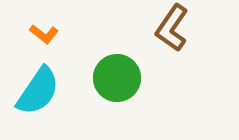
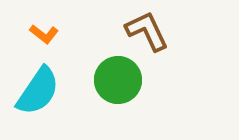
brown L-shape: moved 25 px left, 3 px down; rotated 120 degrees clockwise
green circle: moved 1 px right, 2 px down
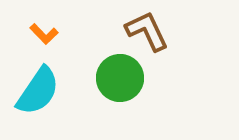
orange L-shape: rotated 8 degrees clockwise
green circle: moved 2 px right, 2 px up
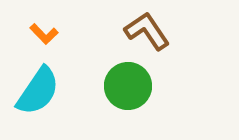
brown L-shape: rotated 9 degrees counterclockwise
green circle: moved 8 px right, 8 px down
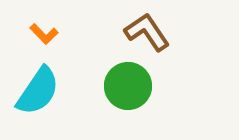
brown L-shape: moved 1 px down
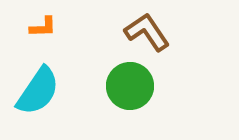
orange L-shape: moved 1 px left, 7 px up; rotated 48 degrees counterclockwise
green circle: moved 2 px right
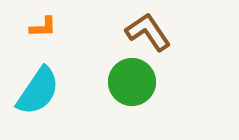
brown L-shape: moved 1 px right
green circle: moved 2 px right, 4 px up
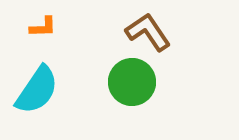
cyan semicircle: moved 1 px left, 1 px up
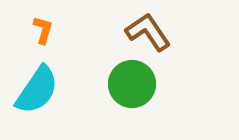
orange L-shape: moved 3 px down; rotated 72 degrees counterclockwise
green circle: moved 2 px down
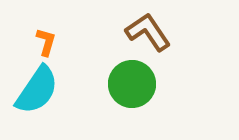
orange L-shape: moved 3 px right, 12 px down
